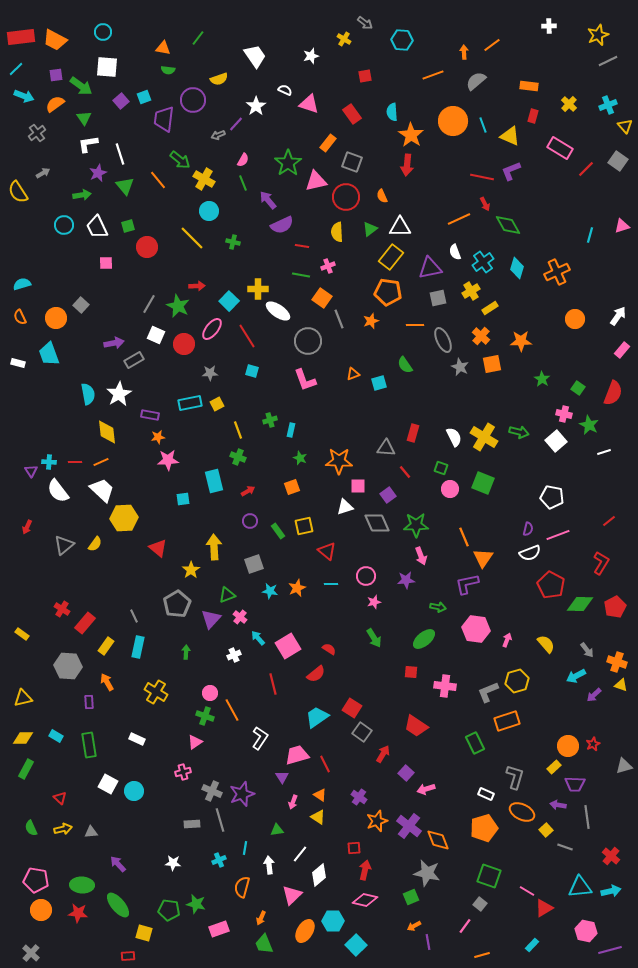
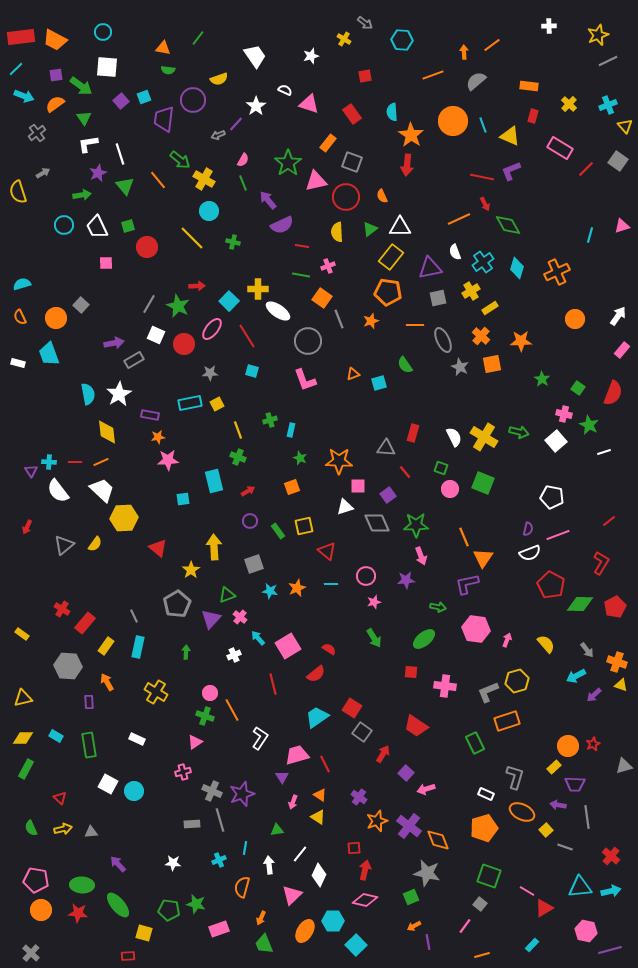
yellow semicircle at (18, 192): rotated 15 degrees clockwise
white diamond at (319, 875): rotated 25 degrees counterclockwise
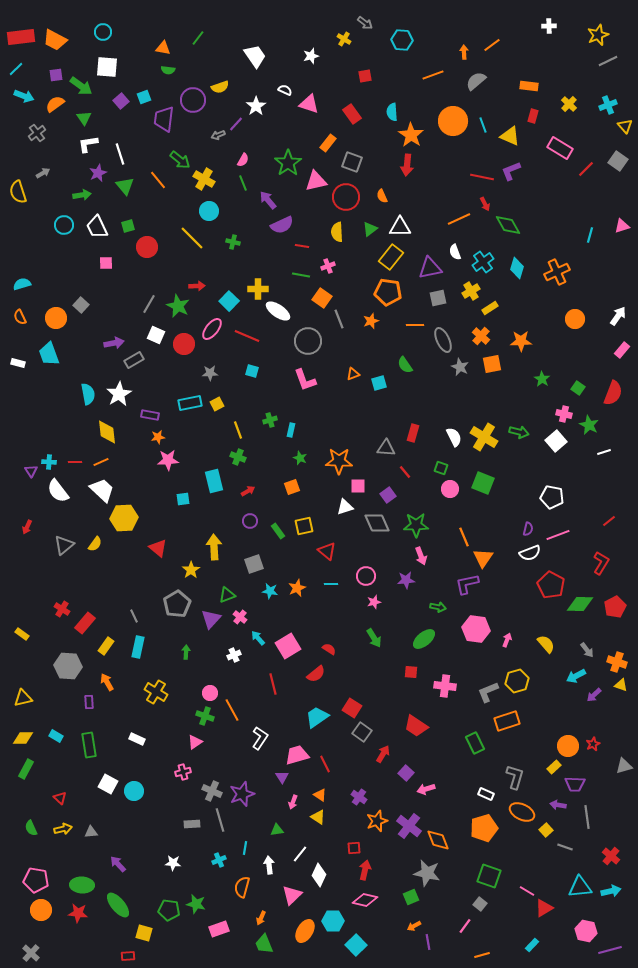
yellow semicircle at (219, 79): moved 1 px right, 8 px down
red line at (247, 336): rotated 35 degrees counterclockwise
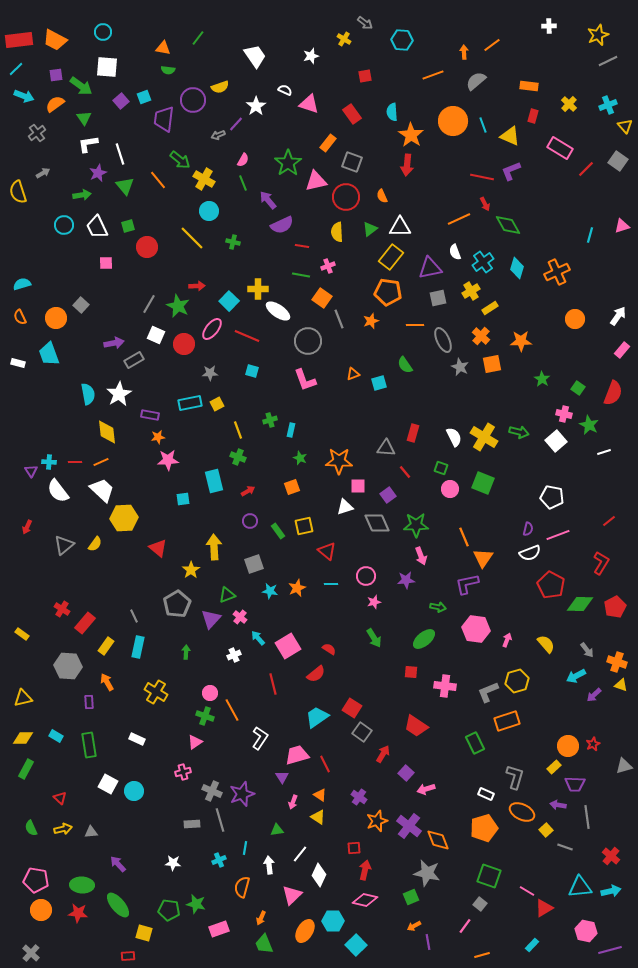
red rectangle at (21, 37): moved 2 px left, 3 px down
